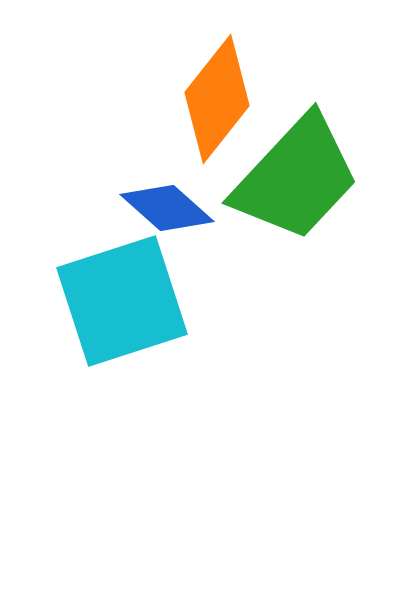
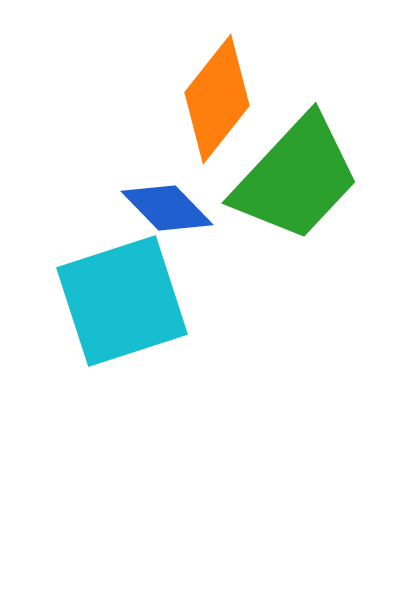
blue diamond: rotated 4 degrees clockwise
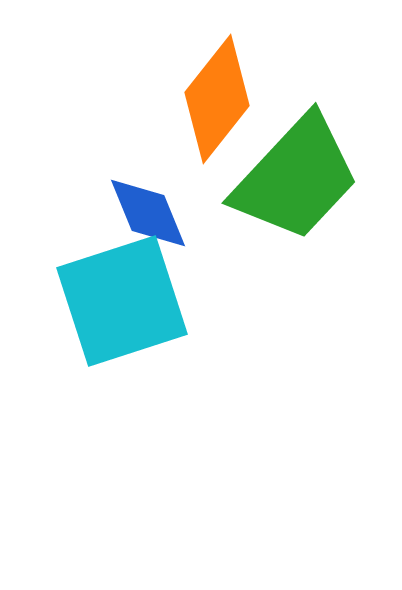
blue diamond: moved 19 px left, 5 px down; rotated 22 degrees clockwise
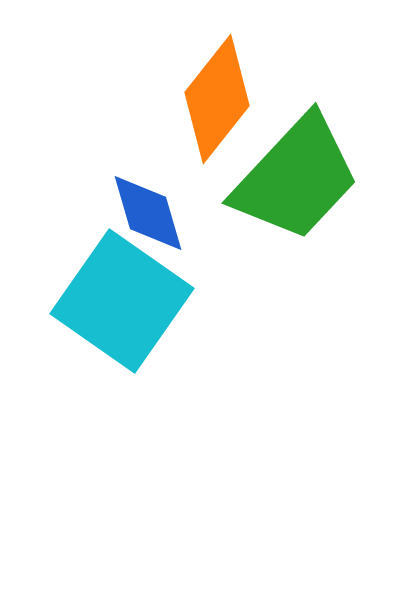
blue diamond: rotated 6 degrees clockwise
cyan square: rotated 37 degrees counterclockwise
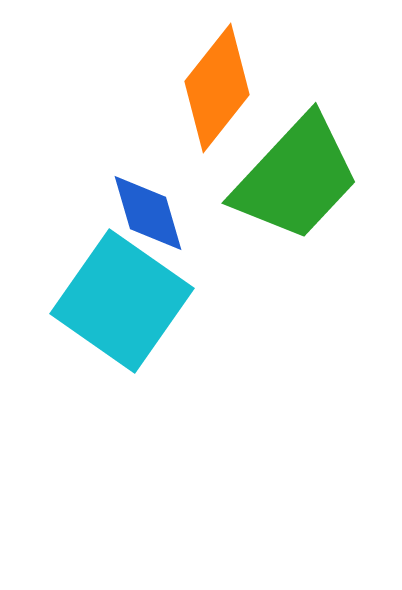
orange diamond: moved 11 px up
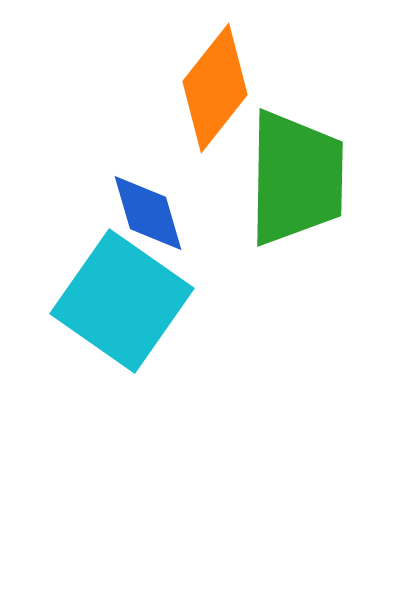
orange diamond: moved 2 px left
green trapezoid: rotated 42 degrees counterclockwise
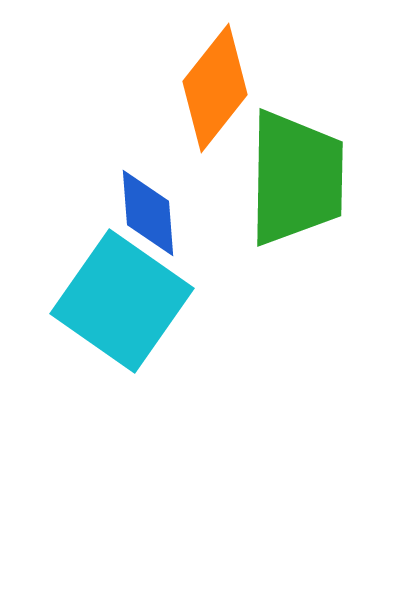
blue diamond: rotated 12 degrees clockwise
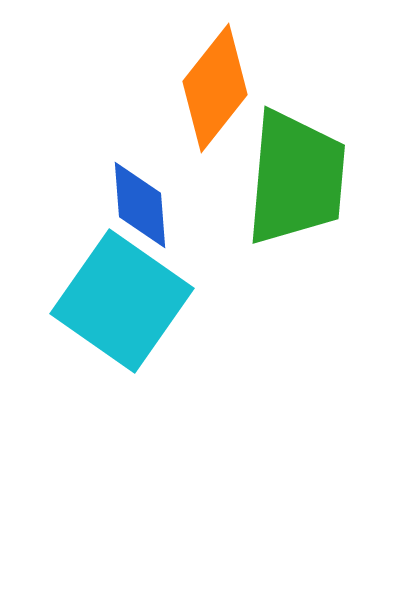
green trapezoid: rotated 4 degrees clockwise
blue diamond: moved 8 px left, 8 px up
